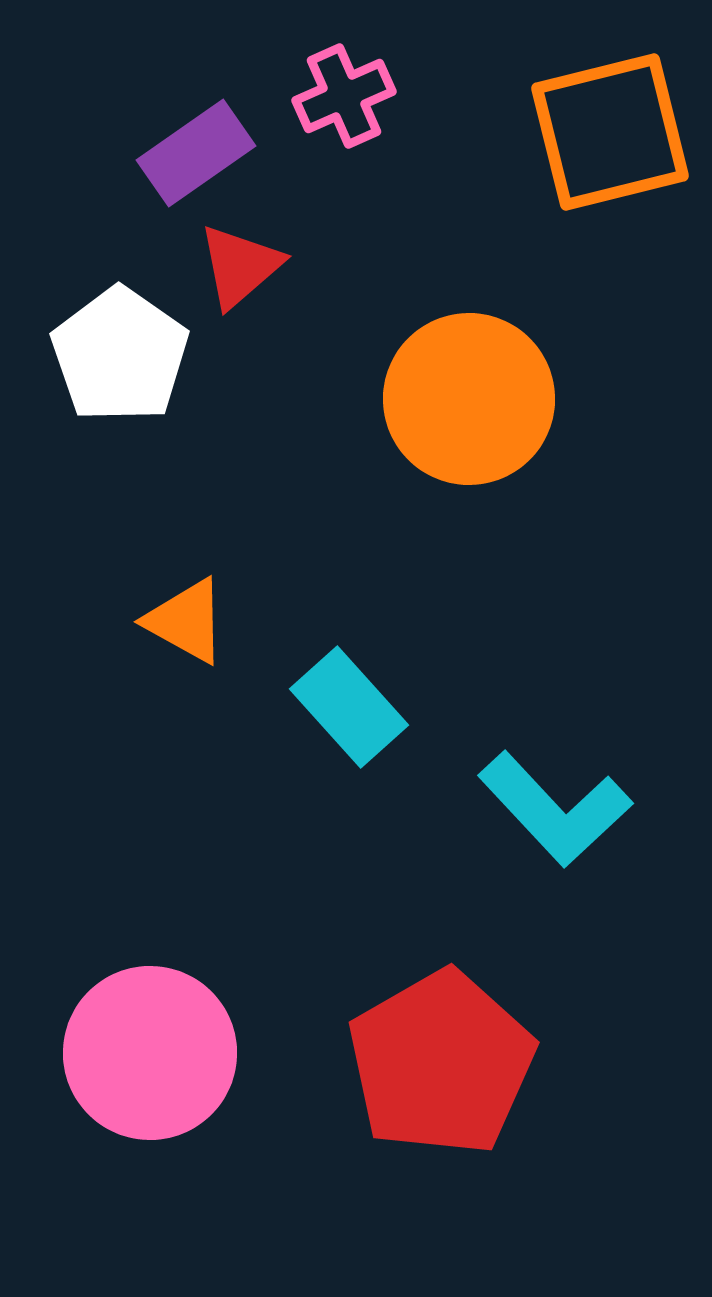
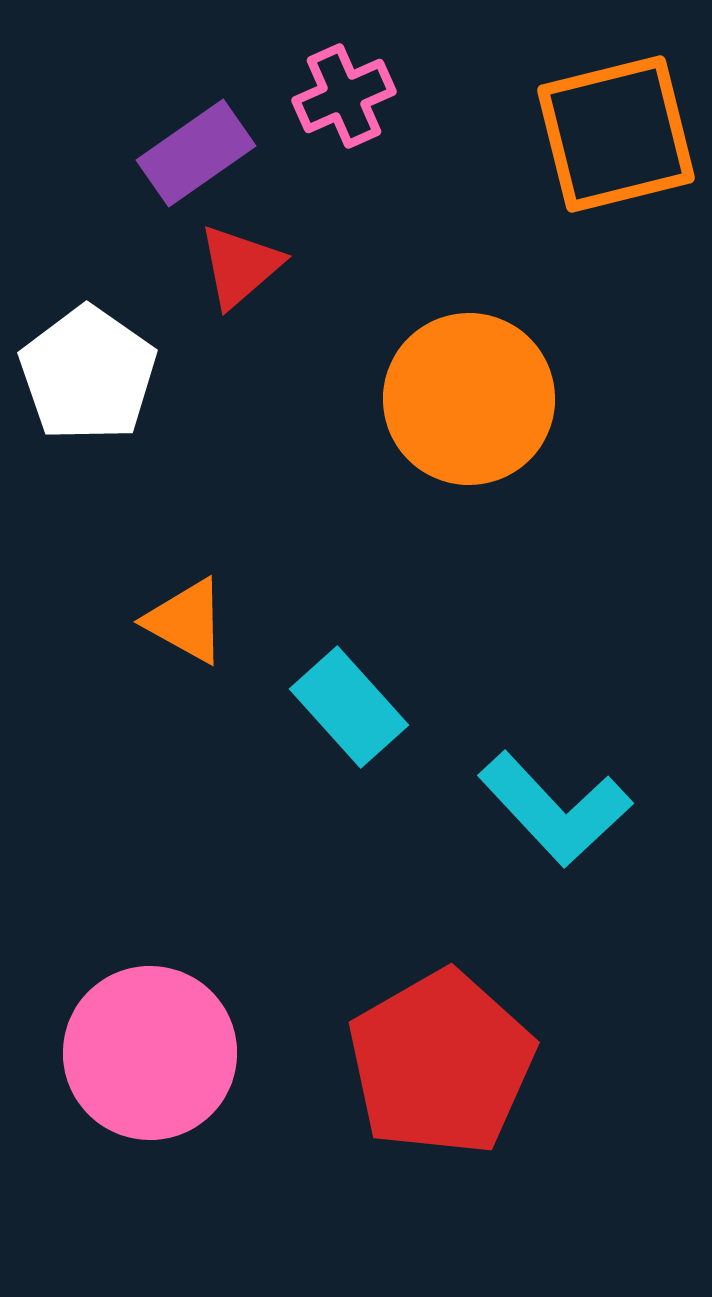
orange square: moved 6 px right, 2 px down
white pentagon: moved 32 px left, 19 px down
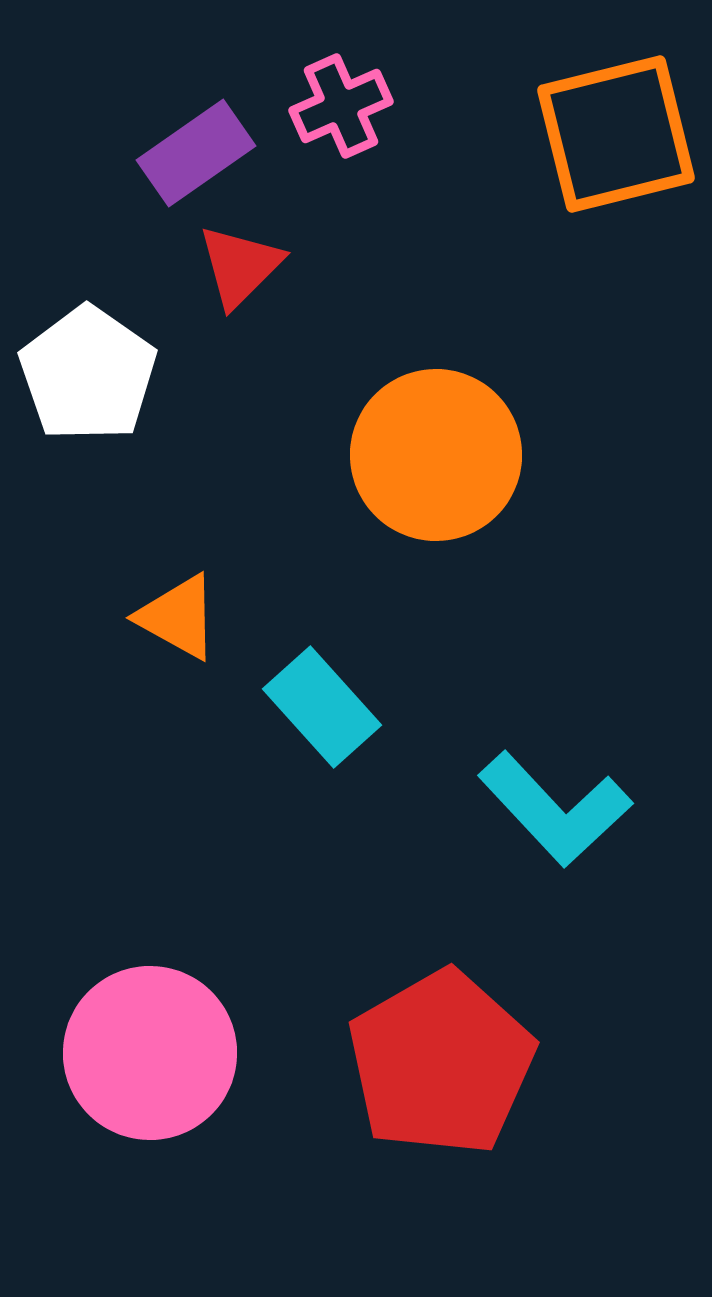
pink cross: moved 3 px left, 10 px down
red triangle: rotated 4 degrees counterclockwise
orange circle: moved 33 px left, 56 px down
orange triangle: moved 8 px left, 4 px up
cyan rectangle: moved 27 px left
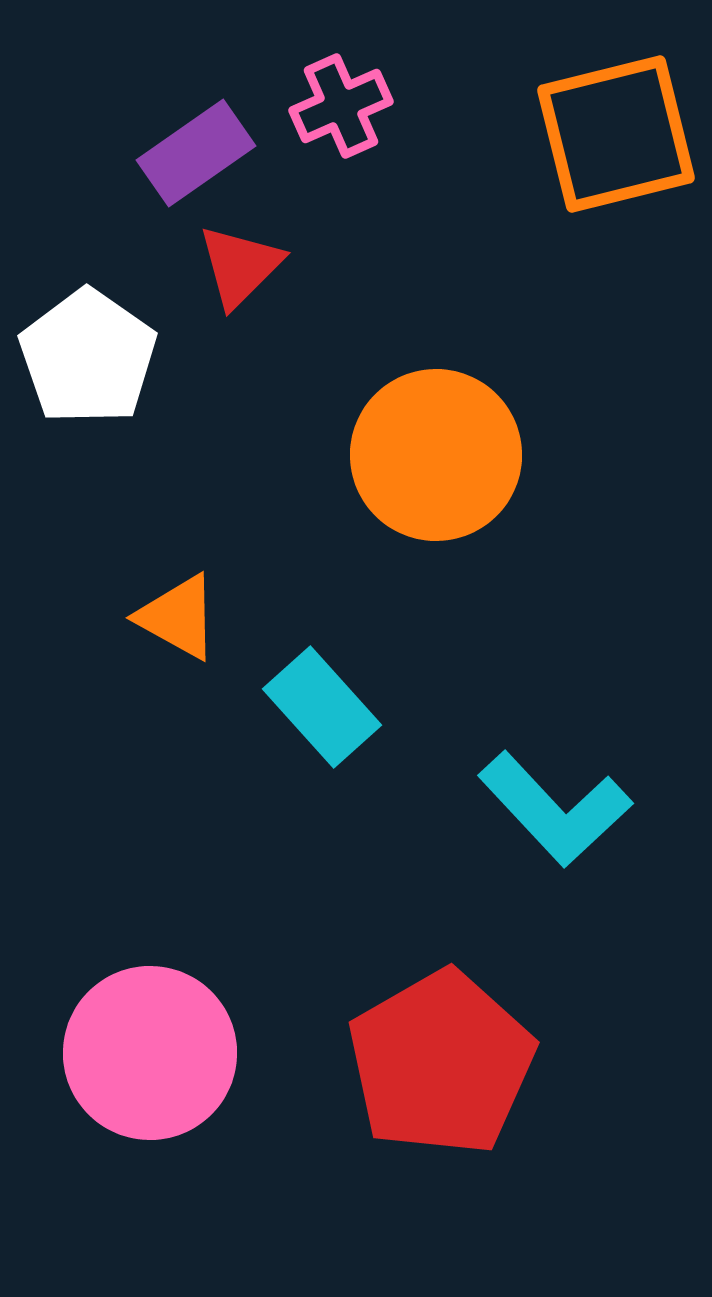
white pentagon: moved 17 px up
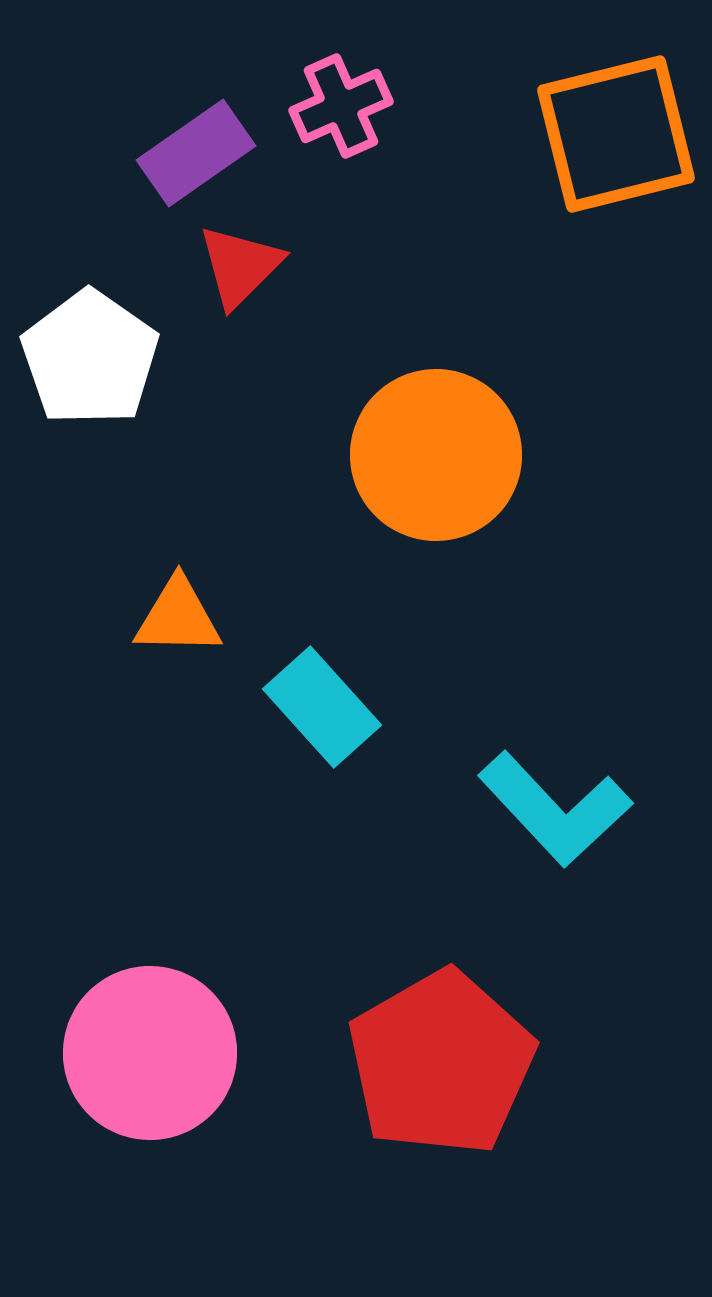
white pentagon: moved 2 px right, 1 px down
orange triangle: rotated 28 degrees counterclockwise
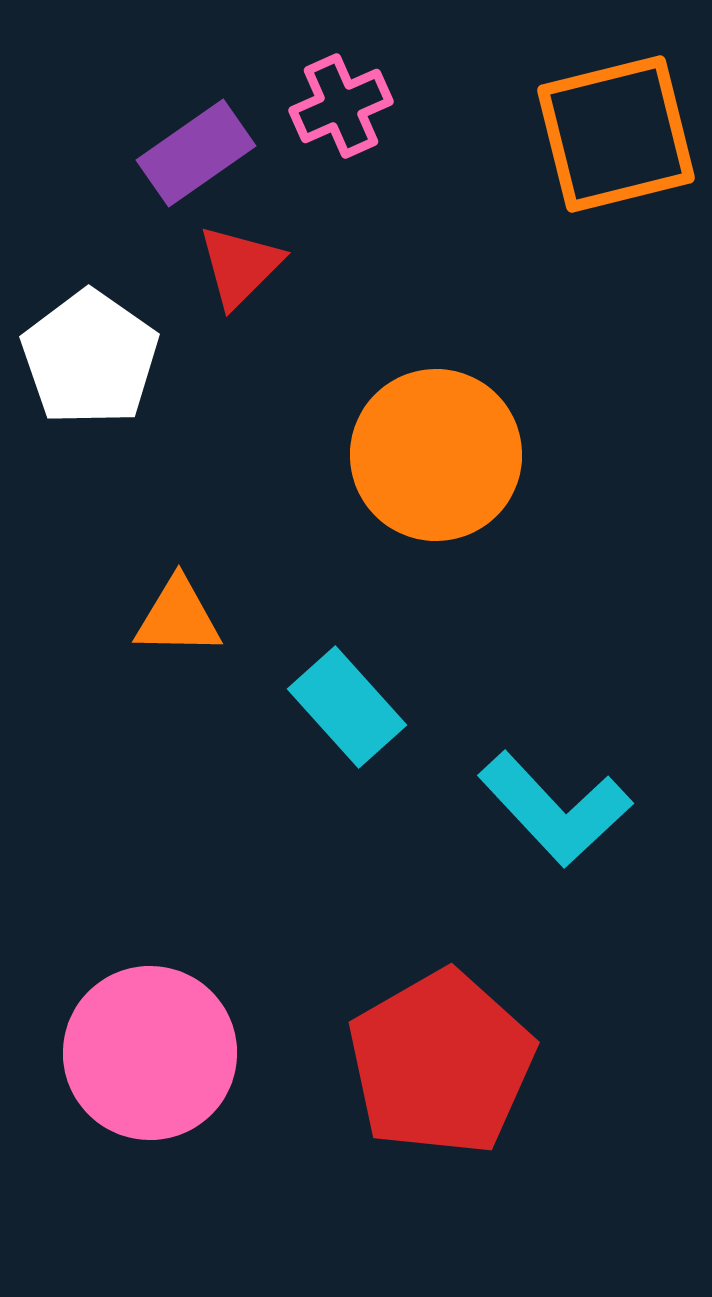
cyan rectangle: moved 25 px right
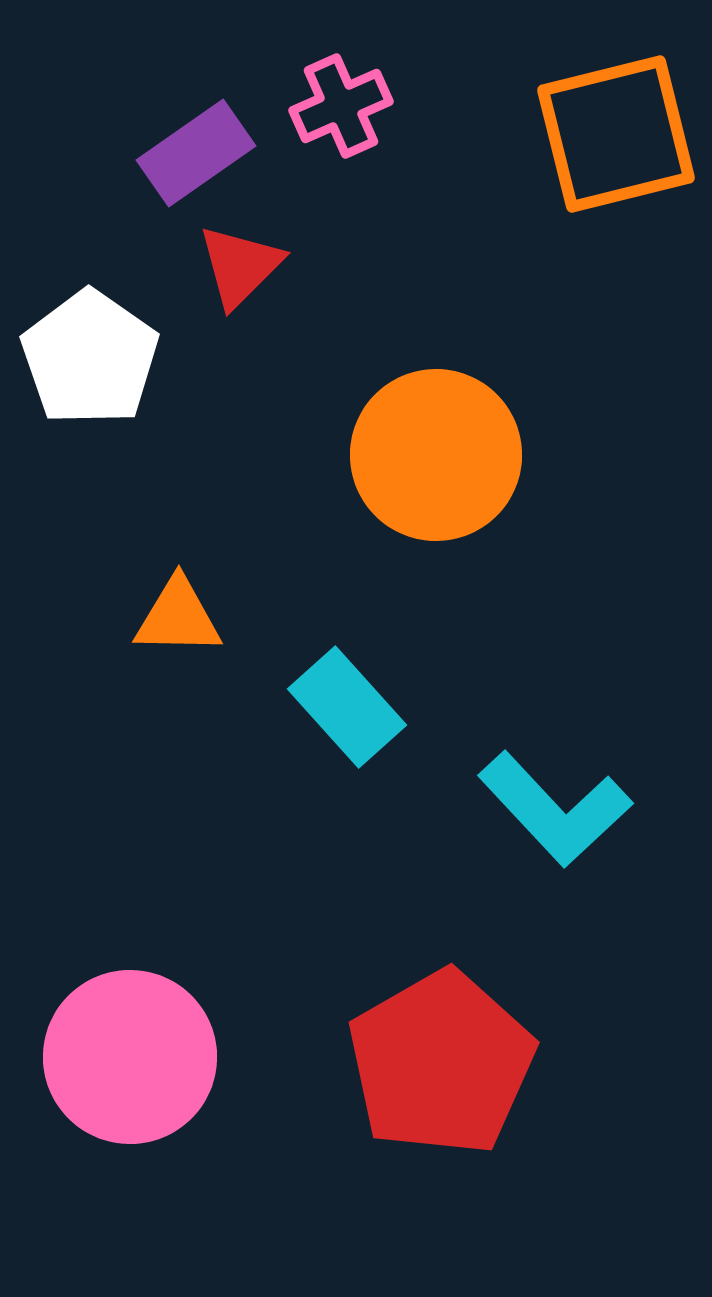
pink circle: moved 20 px left, 4 px down
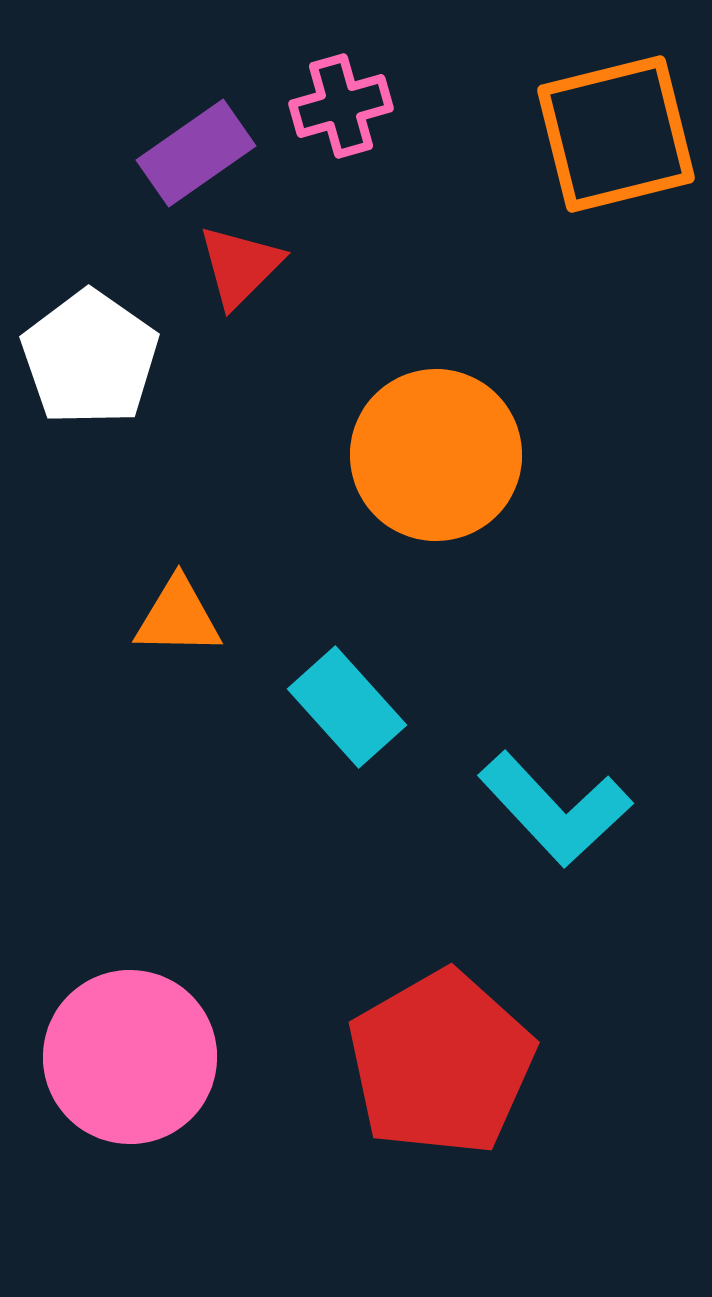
pink cross: rotated 8 degrees clockwise
